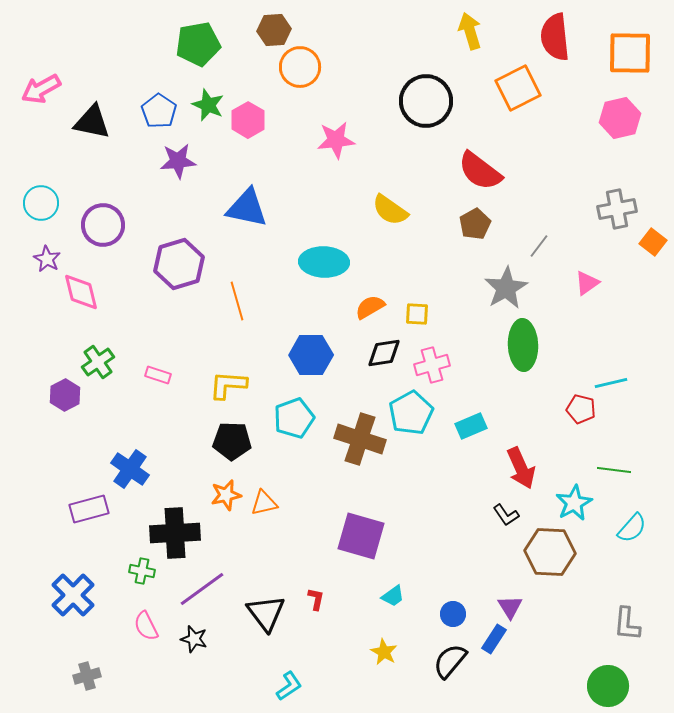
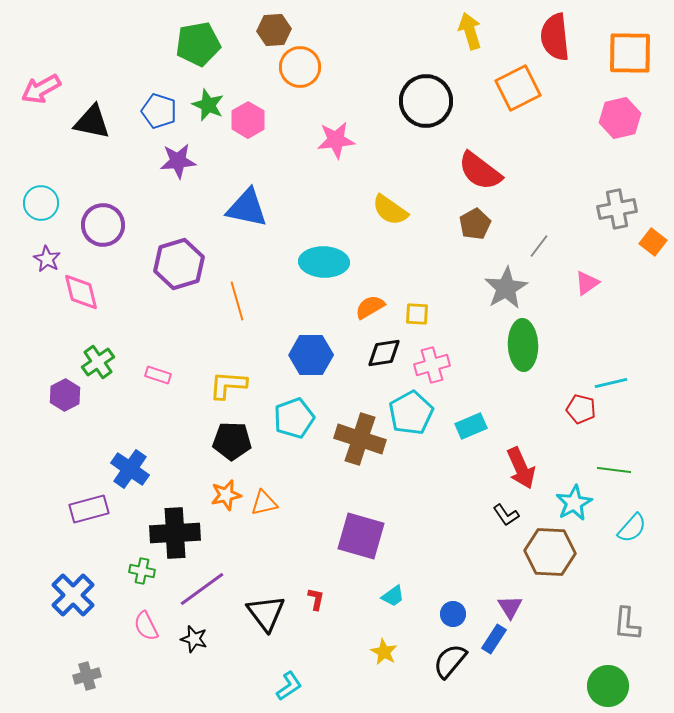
blue pentagon at (159, 111): rotated 16 degrees counterclockwise
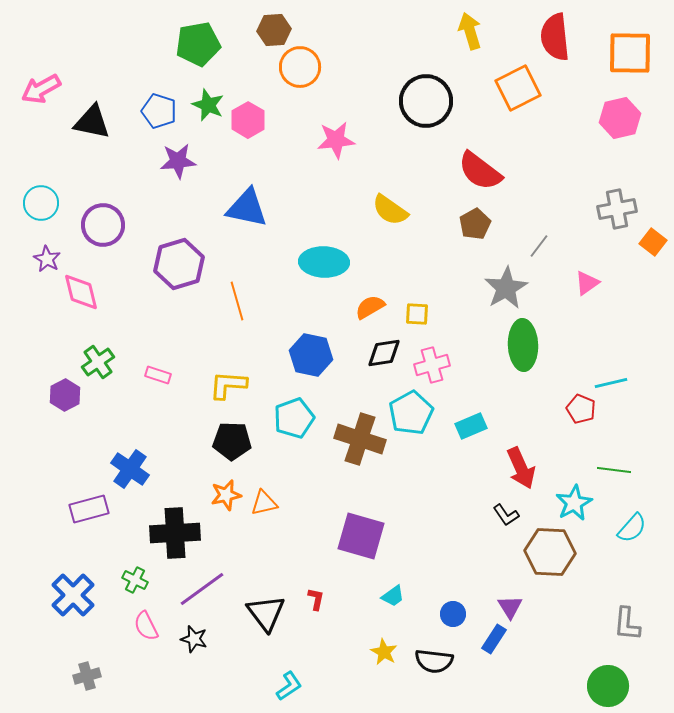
blue hexagon at (311, 355): rotated 12 degrees clockwise
red pentagon at (581, 409): rotated 8 degrees clockwise
green cross at (142, 571): moved 7 px left, 9 px down; rotated 15 degrees clockwise
black semicircle at (450, 661): moved 16 px left; rotated 123 degrees counterclockwise
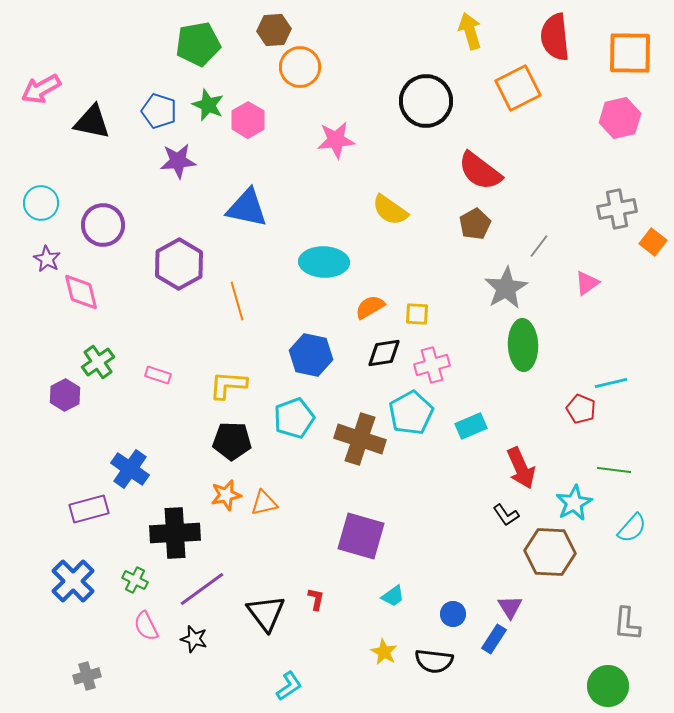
purple hexagon at (179, 264): rotated 12 degrees counterclockwise
blue cross at (73, 595): moved 14 px up
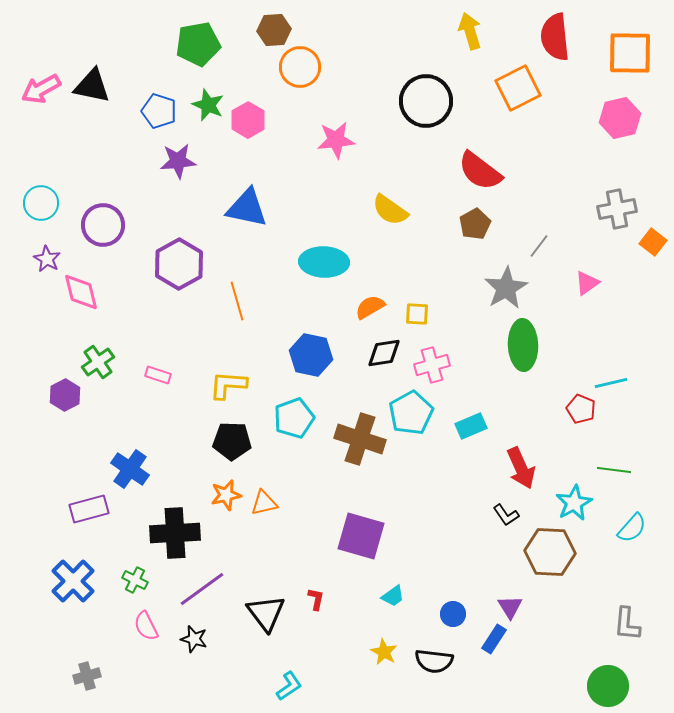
black triangle at (92, 122): moved 36 px up
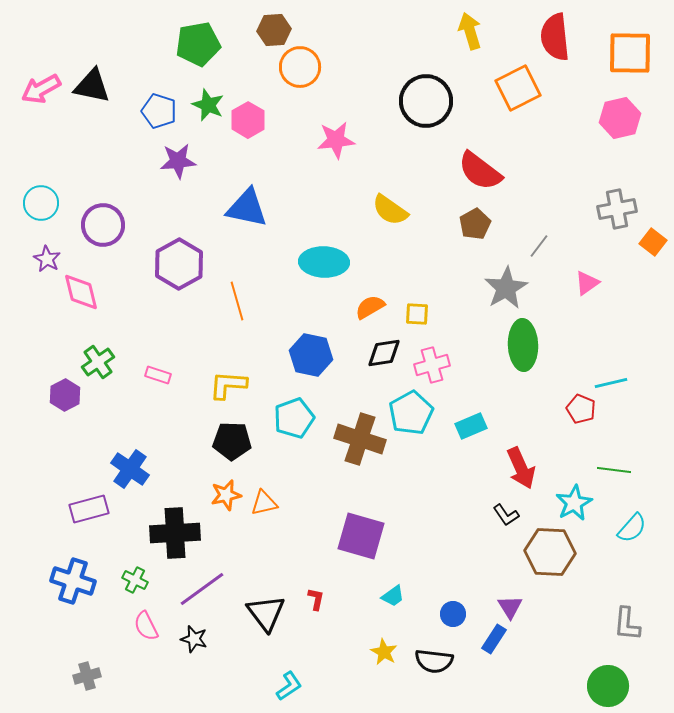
blue cross at (73, 581): rotated 27 degrees counterclockwise
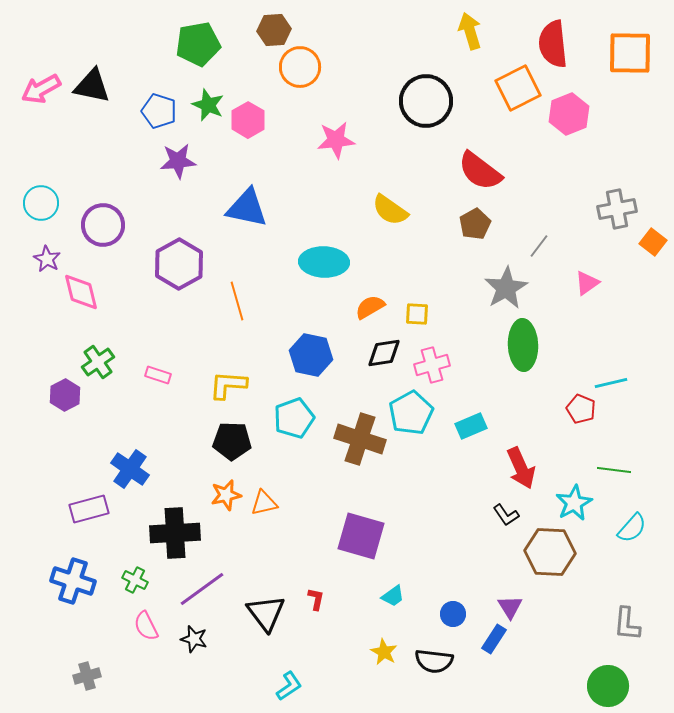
red semicircle at (555, 37): moved 2 px left, 7 px down
pink hexagon at (620, 118): moved 51 px left, 4 px up; rotated 9 degrees counterclockwise
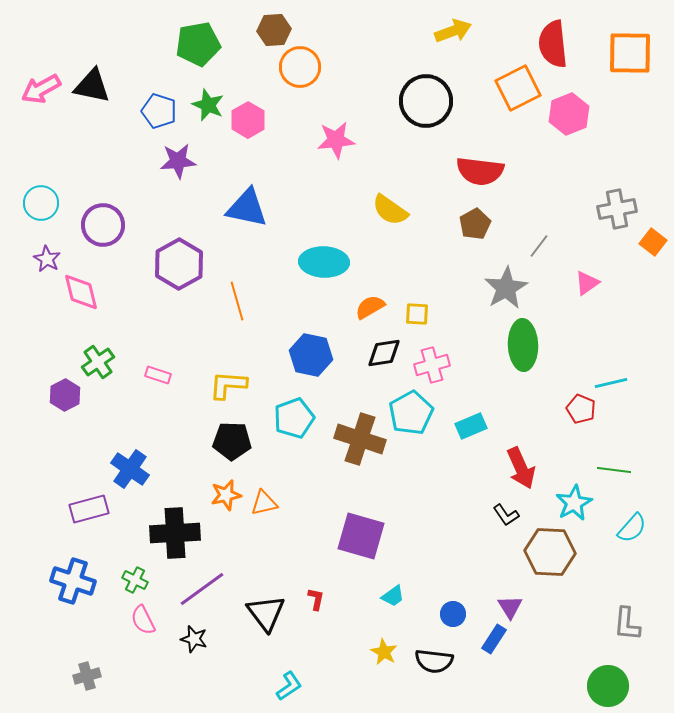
yellow arrow at (470, 31): moved 17 px left; rotated 87 degrees clockwise
red semicircle at (480, 171): rotated 30 degrees counterclockwise
pink semicircle at (146, 626): moved 3 px left, 6 px up
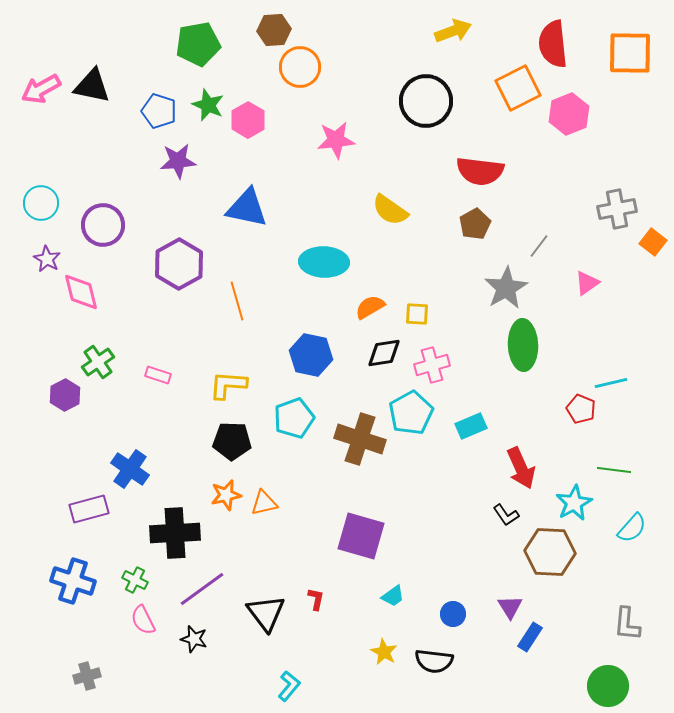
blue rectangle at (494, 639): moved 36 px right, 2 px up
cyan L-shape at (289, 686): rotated 16 degrees counterclockwise
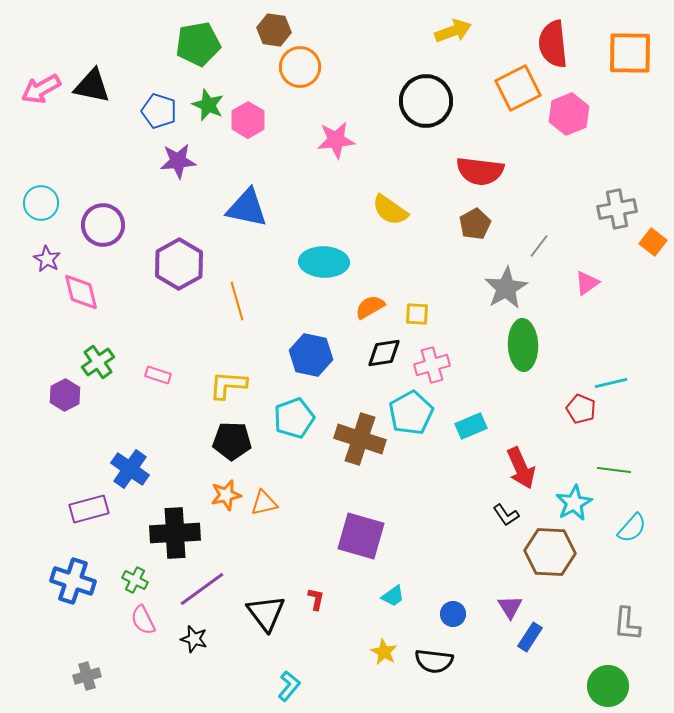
brown hexagon at (274, 30): rotated 12 degrees clockwise
